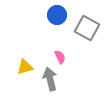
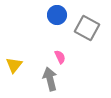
yellow triangle: moved 11 px left, 2 px up; rotated 36 degrees counterclockwise
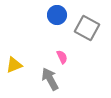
pink semicircle: moved 2 px right
yellow triangle: rotated 30 degrees clockwise
gray arrow: rotated 15 degrees counterclockwise
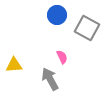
yellow triangle: rotated 18 degrees clockwise
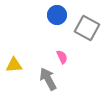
gray arrow: moved 2 px left
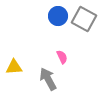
blue circle: moved 1 px right, 1 px down
gray square: moved 3 px left, 9 px up
yellow triangle: moved 2 px down
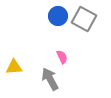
gray arrow: moved 2 px right
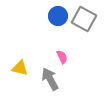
yellow triangle: moved 6 px right, 1 px down; rotated 18 degrees clockwise
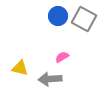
pink semicircle: rotated 96 degrees counterclockwise
gray arrow: rotated 65 degrees counterclockwise
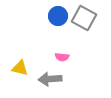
gray square: moved 1 px up
pink semicircle: rotated 144 degrees counterclockwise
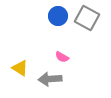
gray square: moved 3 px right
pink semicircle: rotated 24 degrees clockwise
yellow triangle: rotated 18 degrees clockwise
